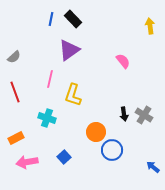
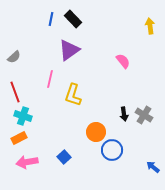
cyan cross: moved 24 px left, 2 px up
orange rectangle: moved 3 px right
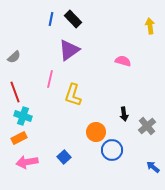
pink semicircle: rotated 35 degrees counterclockwise
gray cross: moved 3 px right, 11 px down; rotated 18 degrees clockwise
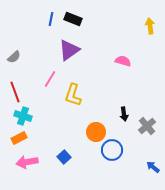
black rectangle: rotated 24 degrees counterclockwise
pink line: rotated 18 degrees clockwise
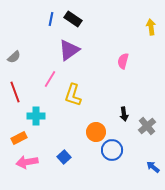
black rectangle: rotated 12 degrees clockwise
yellow arrow: moved 1 px right, 1 px down
pink semicircle: rotated 91 degrees counterclockwise
cyan cross: moved 13 px right; rotated 18 degrees counterclockwise
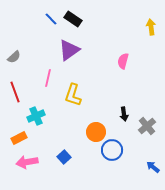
blue line: rotated 56 degrees counterclockwise
pink line: moved 2 px left, 1 px up; rotated 18 degrees counterclockwise
cyan cross: rotated 24 degrees counterclockwise
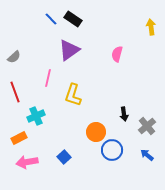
pink semicircle: moved 6 px left, 7 px up
blue arrow: moved 6 px left, 12 px up
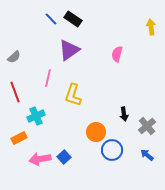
pink arrow: moved 13 px right, 3 px up
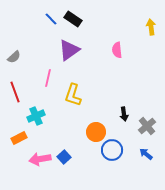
pink semicircle: moved 4 px up; rotated 21 degrees counterclockwise
blue arrow: moved 1 px left, 1 px up
